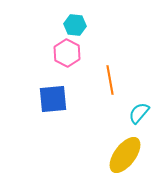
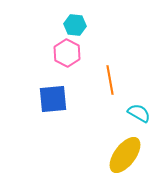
cyan semicircle: rotated 80 degrees clockwise
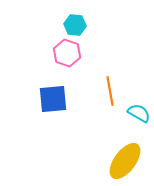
pink hexagon: rotated 8 degrees counterclockwise
orange line: moved 11 px down
yellow ellipse: moved 6 px down
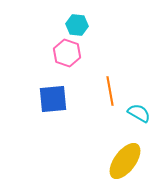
cyan hexagon: moved 2 px right
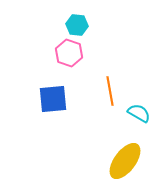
pink hexagon: moved 2 px right
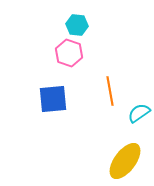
cyan semicircle: rotated 65 degrees counterclockwise
